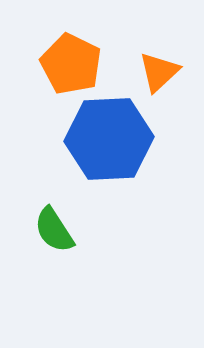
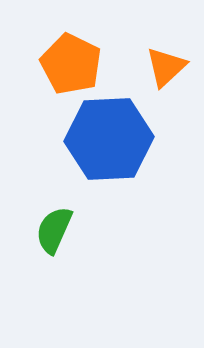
orange triangle: moved 7 px right, 5 px up
green semicircle: rotated 57 degrees clockwise
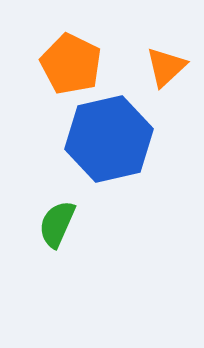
blue hexagon: rotated 10 degrees counterclockwise
green semicircle: moved 3 px right, 6 px up
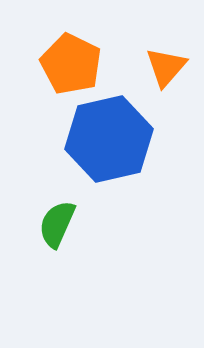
orange triangle: rotated 6 degrees counterclockwise
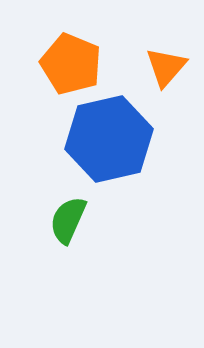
orange pentagon: rotated 4 degrees counterclockwise
green semicircle: moved 11 px right, 4 px up
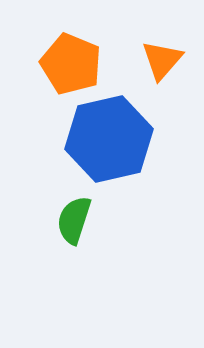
orange triangle: moved 4 px left, 7 px up
green semicircle: moved 6 px right; rotated 6 degrees counterclockwise
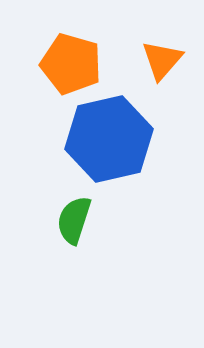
orange pentagon: rotated 6 degrees counterclockwise
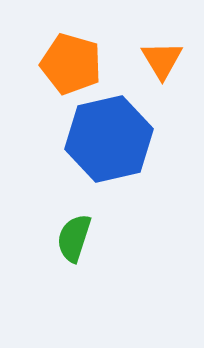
orange triangle: rotated 12 degrees counterclockwise
green semicircle: moved 18 px down
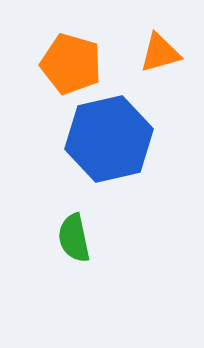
orange triangle: moved 2 px left, 7 px up; rotated 45 degrees clockwise
green semicircle: rotated 30 degrees counterclockwise
